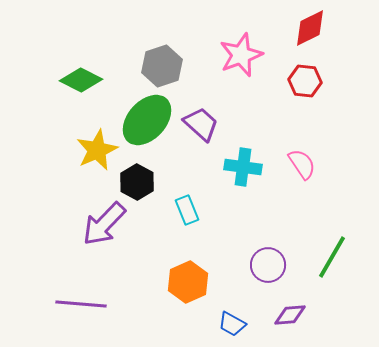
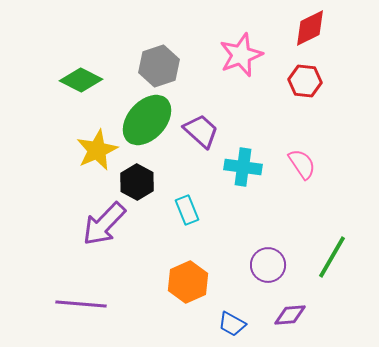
gray hexagon: moved 3 px left
purple trapezoid: moved 7 px down
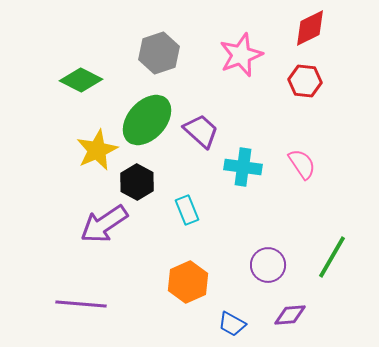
gray hexagon: moved 13 px up
purple arrow: rotated 12 degrees clockwise
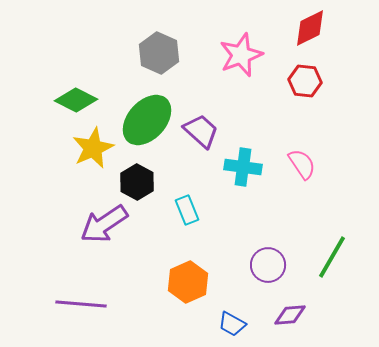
gray hexagon: rotated 18 degrees counterclockwise
green diamond: moved 5 px left, 20 px down
yellow star: moved 4 px left, 2 px up
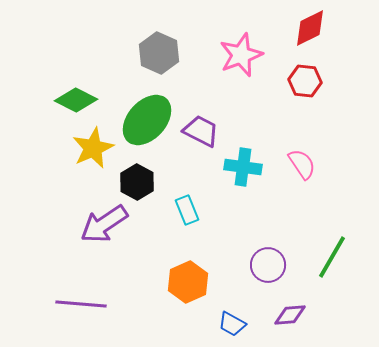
purple trapezoid: rotated 15 degrees counterclockwise
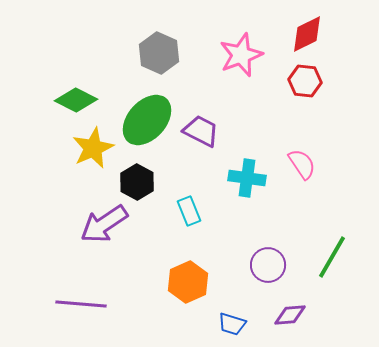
red diamond: moved 3 px left, 6 px down
cyan cross: moved 4 px right, 11 px down
cyan rectangle: moved 2 px right, 1 px down
blue trapezoid: rotated 12 degrees counterclockwise
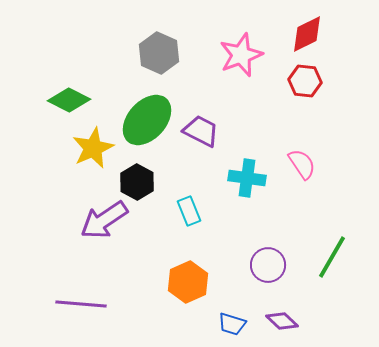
green diamond: moved 7 px left
purple arrow: moved 4 px up
purple diamond: moved 8 px left, 6 px down; rotated 48 degrees clockwise
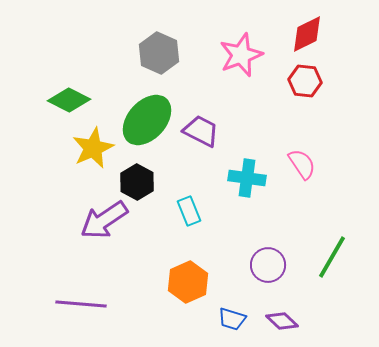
blue trapezoid: moved 5 px up
